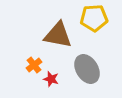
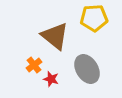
brown triangle: moved 3 px left, 1 px down; rotated 28 degrees clockwise
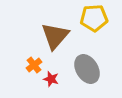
brown triangle: rotated 32 degrees clockwise
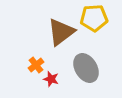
brown triangle: moved 6 px right, 4 px up; rotated 12 degrees clockwise
orange cross: moved 2 px right
gray ellipse: moved 1 px left, 1 px up
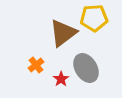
brown triangle: moved 2 px right, 1 px down
red star: moved 10 px right; rotated 21 degrees clockwise
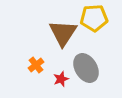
brown triangle: rotated 20 degrees counterclockwise
red star: rotated 14 degrees clockwise
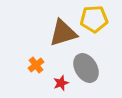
yellow pentagon: moved 1 px down
brown triangle: rotated 40 degrees clockwise
red star: moved 4 px down
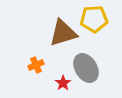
orange cross: rotated 14 degrees clockwise
red star: moved 2 px right; rotated 14 degrees counterclockwise
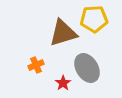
gray ellipse: moved 1 px right
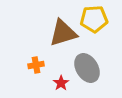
orange cross: rotated 14 degrees clockwise
red star: moved 2 px left
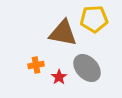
brown triangle: rotated 28 degrees clockwise
gray ellipse: rotated 12 degrees counterclockwise
red star: moved 2 px left, 6 px up
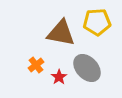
yellow pentagon: moved 3 px right, 3 px down
brown triangle: moved 2 px left
orange cross: rotated 28 degrees counterclockwise
